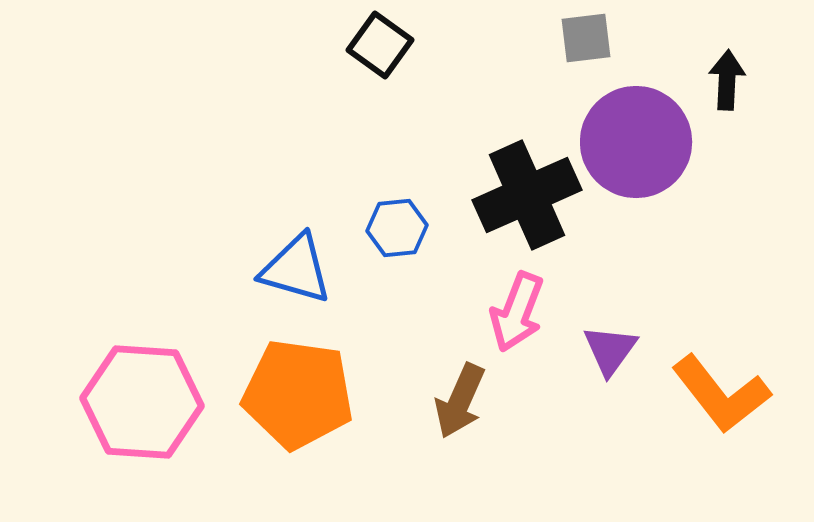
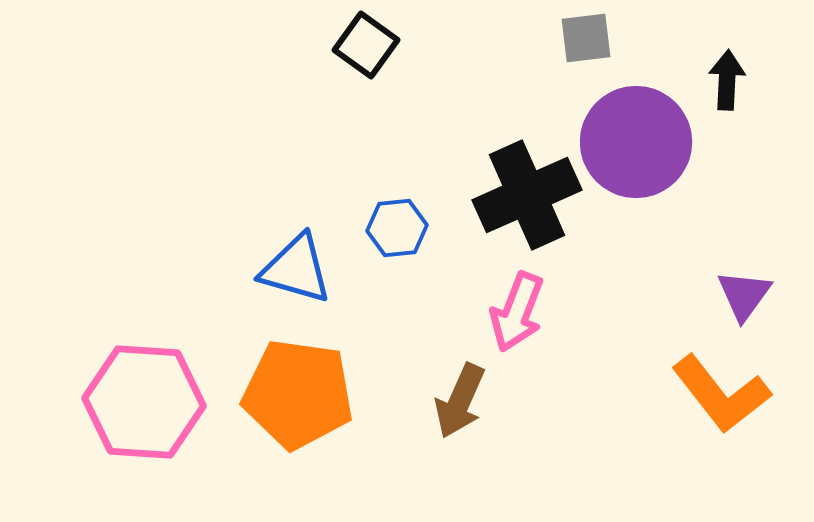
black square: moved 14 px left
purple triangle: moved 134 px right, 55 px up
pink hexagon: moved 2 px right
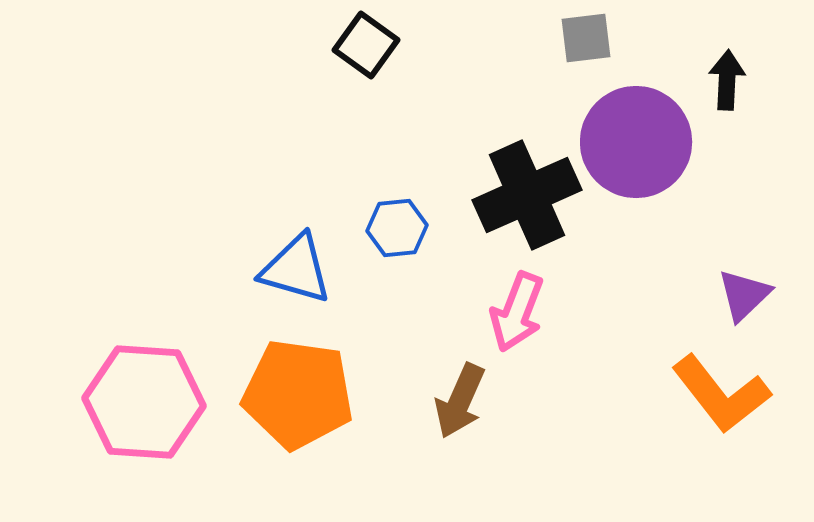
purple triangle: rotated 10 degrees clockwise
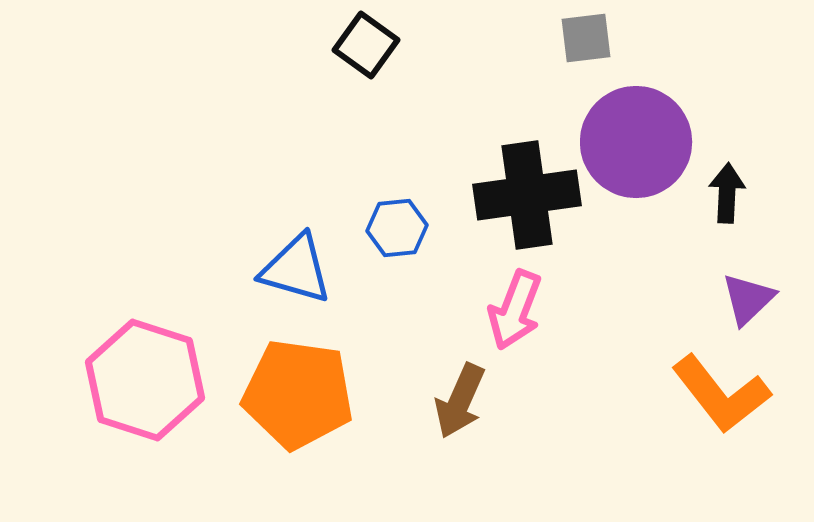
black arrow: moved 113 px down
black cross: rotated 16 degrees clockwise
purple triangle: moved 4 px right, 4 px down
pink arrow: moved 2 px left, 2 px up
pink hexagon: moved 1 px right, 22 px up; rotated 14 degrees clockwise
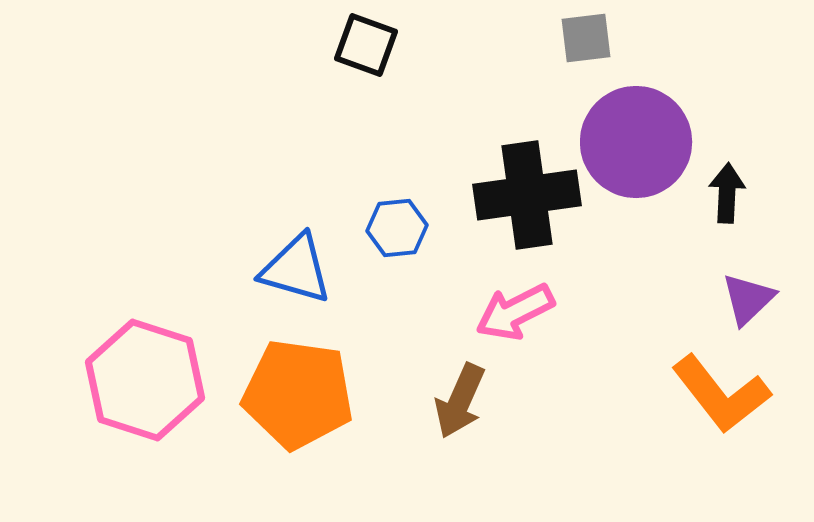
black square: rotated 16 degrees counterclockwise
pink arrow: moved 2 px down; rotated 42 degrees clockwise
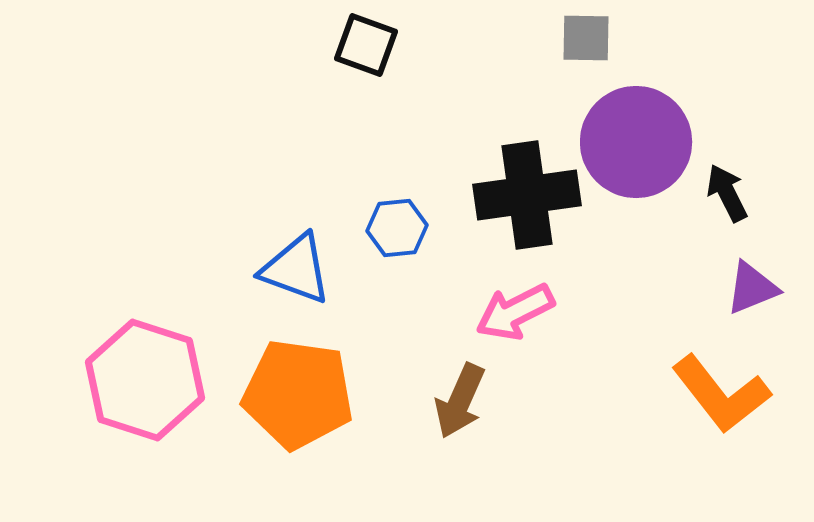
gray square: rotated 8 degrees clockwise
black arrow: rotated 30 degrees counterclockwise
blue triangle: rotated 4 degrees clockwise
purple triangle: moved 4 px right, 11 px up; rotated 22 degrees clockwise
